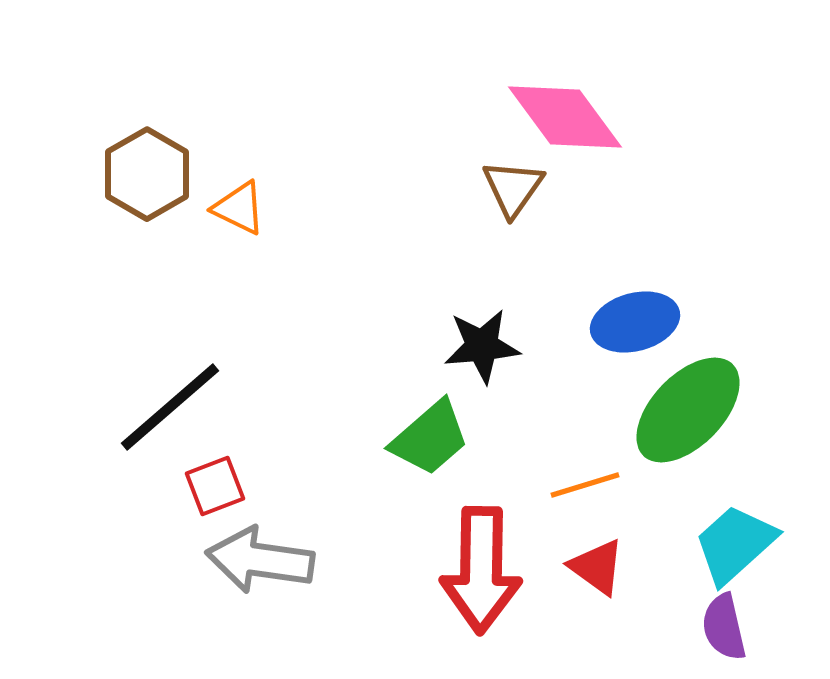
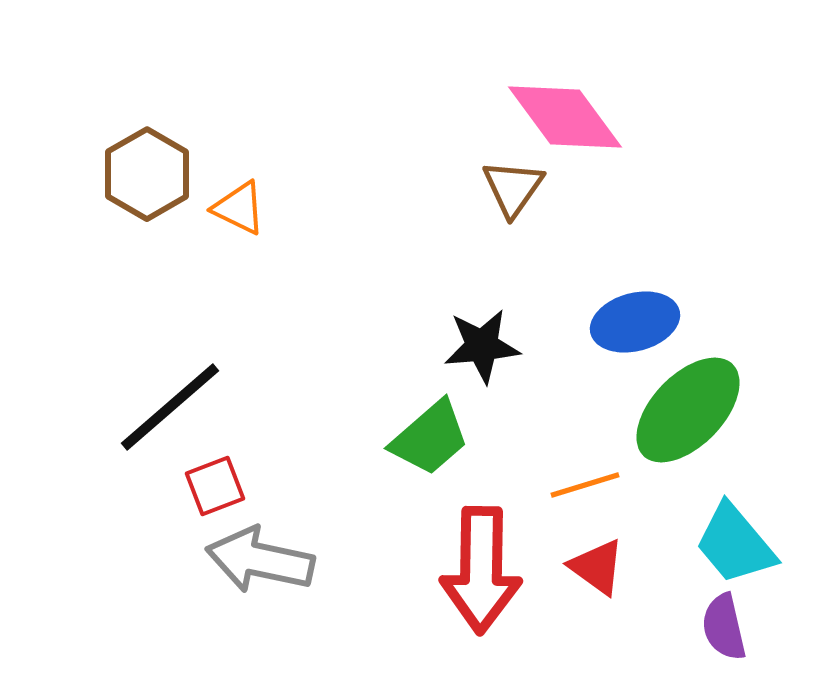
cyan trapezoid: rotated 88 degrees counterclockwise
gray arrow: rotated 4 degrees clockwise
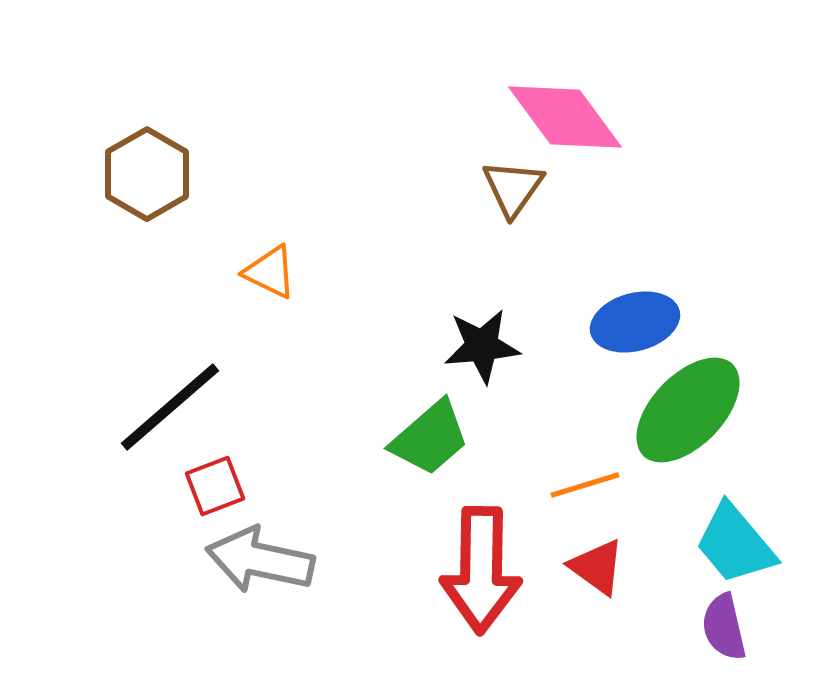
orange triangle: moved 31 px right, 64 px down
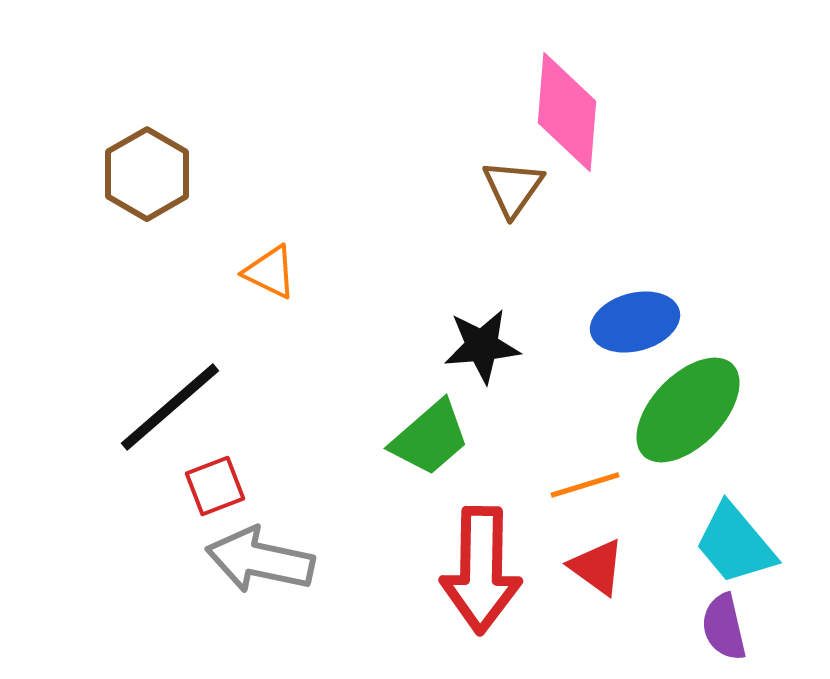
pink diamond: moved 2 px right, 5 px up; rotated 41 degrees clockwise
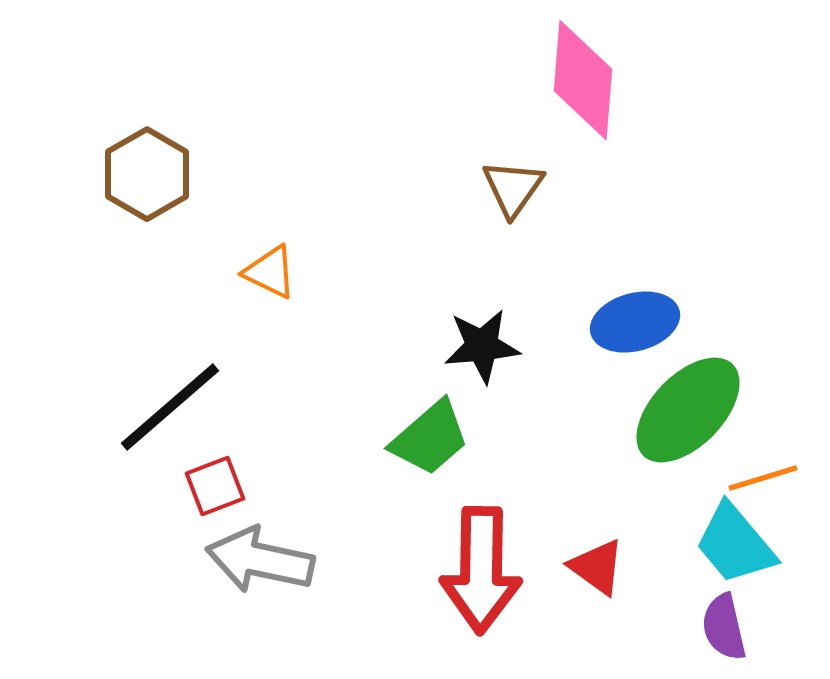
pink diamond: moved 16 px right, 32 px up
orange line: moved 178 px right, 7 px up
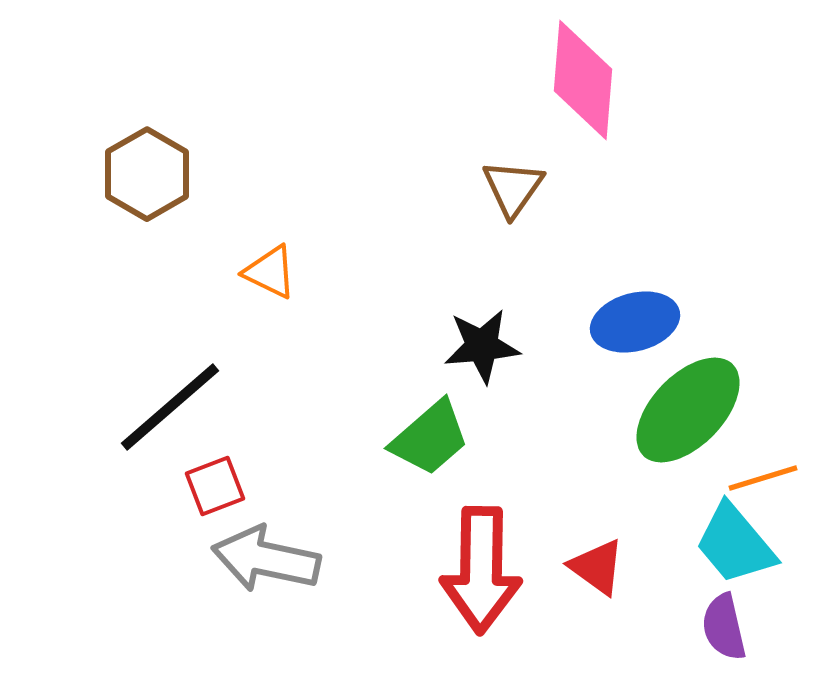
gray arrow: moved 6 px right, 1 px up
